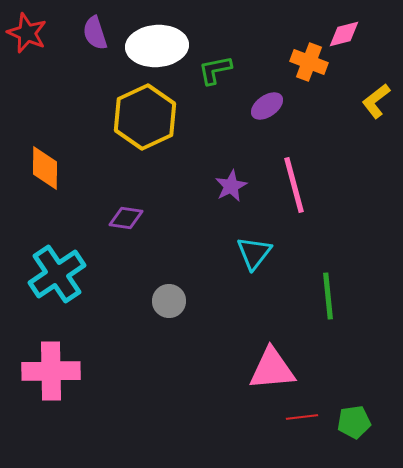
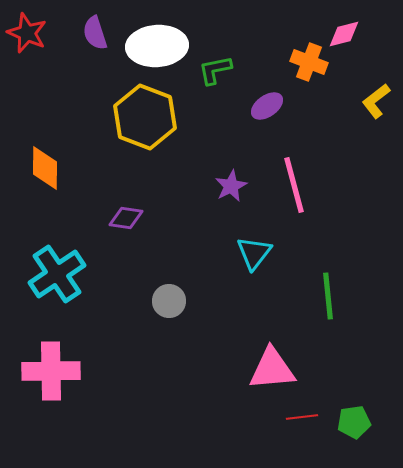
yellow hexagon: rotated 14 degrees counterclockwise
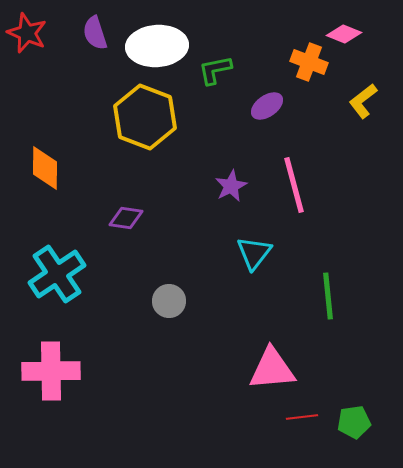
pink diamond: rotated 36 degrees clockwise
yellow L-shape: moved 13 px left
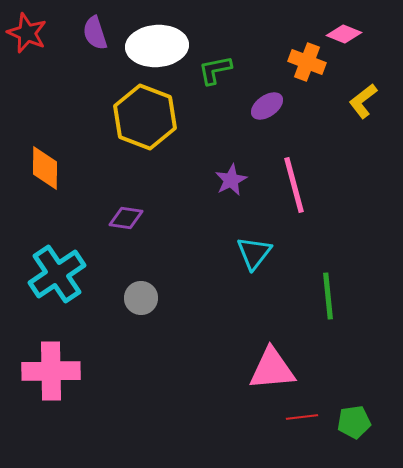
orange cross: moved 2 px left
purple star: moved 6 px up
gray circle: moved 28 px left, 3 px up
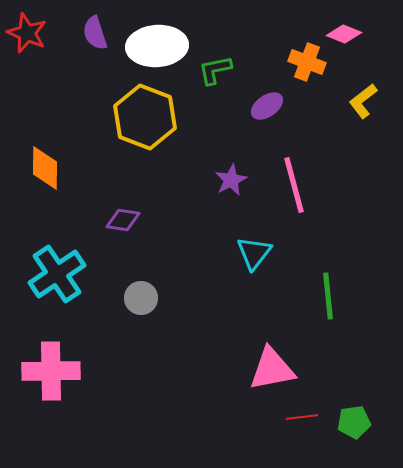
purple diamond: moved 3 px left, 2 px down
pink triangle: rotated 6 degrees counterclockwise
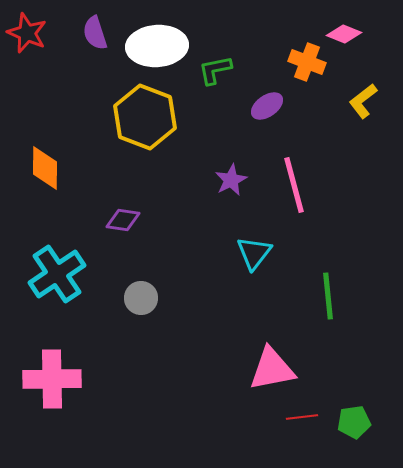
pink cross: moved 1 px right, 8 px down
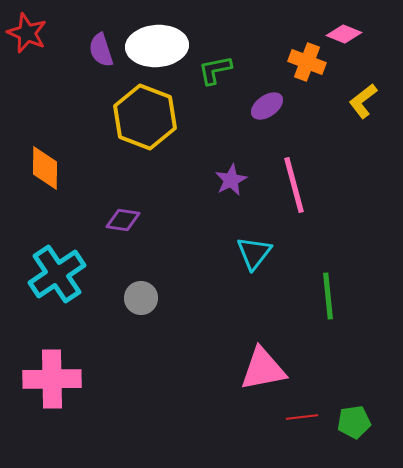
purple semicircle: moved 6 px right, 17 px down
pink triangle: moved 9 px left
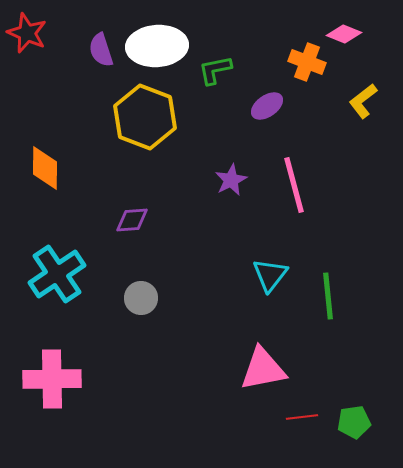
purple diamond: moved 9 px right; rotated 12 degrees counterclockwise
cyan triangle: moved 16 px right, 22 px down
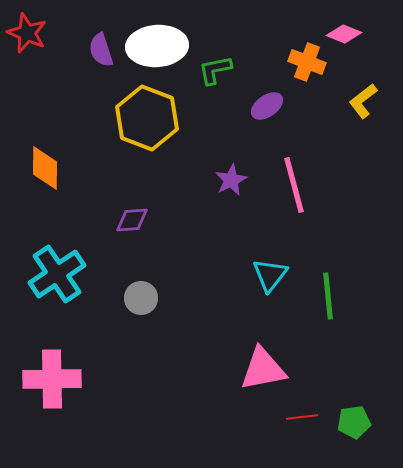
yellow hexagon: moved 2 px right, 1 px down
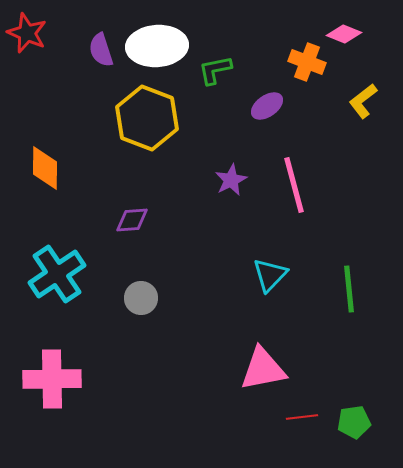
cyan triangle: rotated 6 degrees clockwise
green line: moved 21 px right, 7 px up
